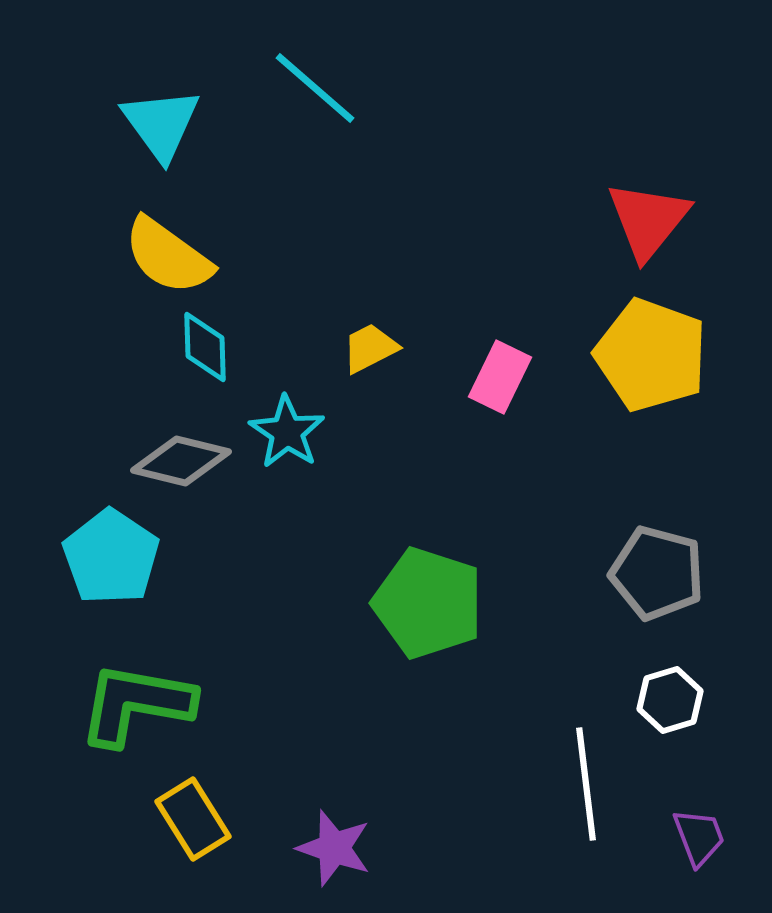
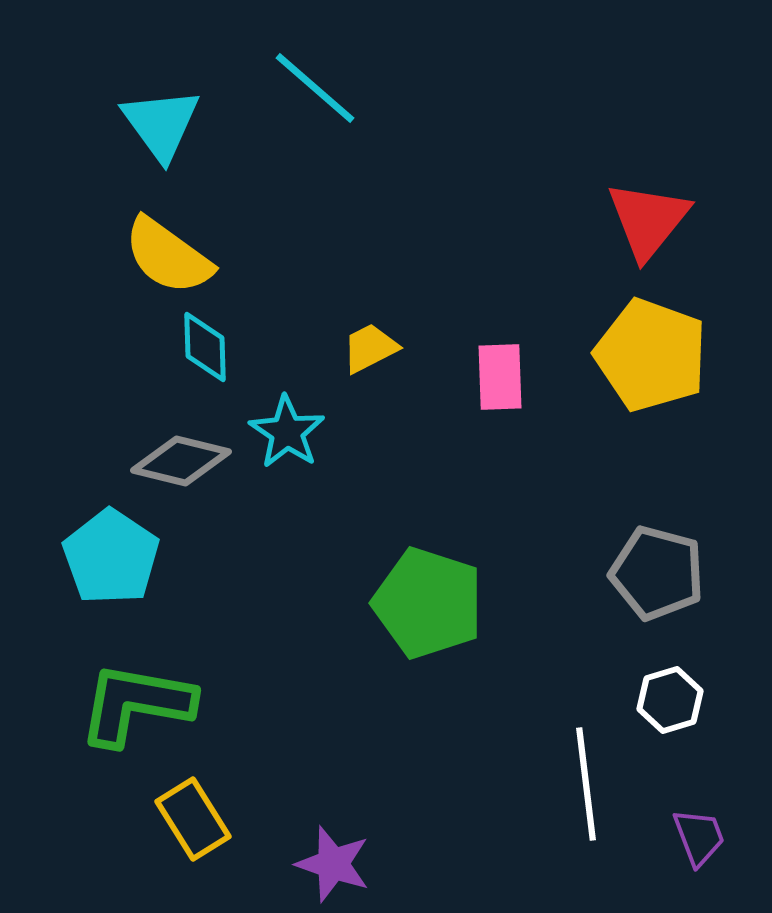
pink rectangle: rotated 28 degrees counterclockwise
purple star: moved 1 px left, 16 px down
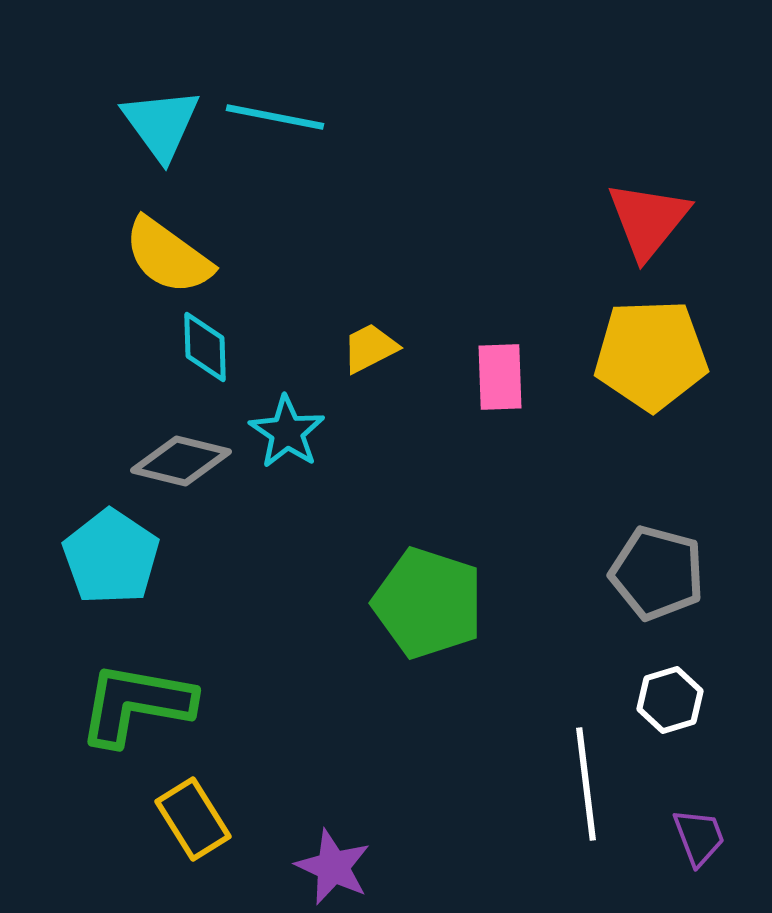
cyan line: moved 40 px left, 29 px down; rotated 30 degrees counterclockwise
yellow pentagon: rotated 22 degrees counterclockwise
purple star: moved 3 px down; rotated 6 degrees clockwise
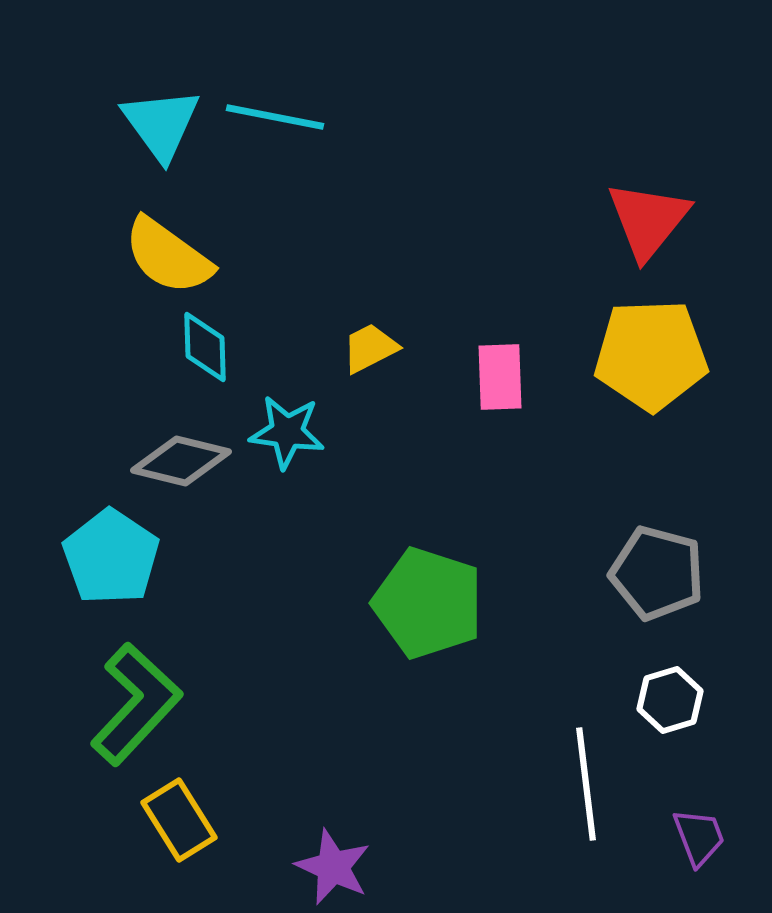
cyan star: rotated 26 degrees counterclockwise
green L-shape: rotated 123 degrees clockwise
yellow rectangle: moved 14 px left, 1 px down
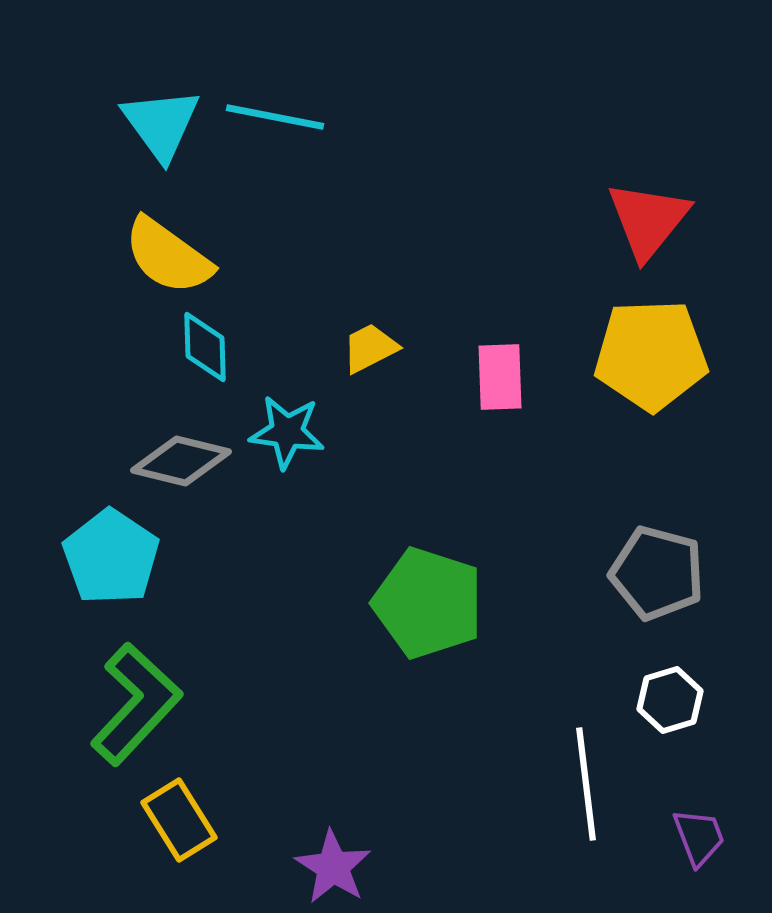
purple star: rotated 8 degrees clockwise
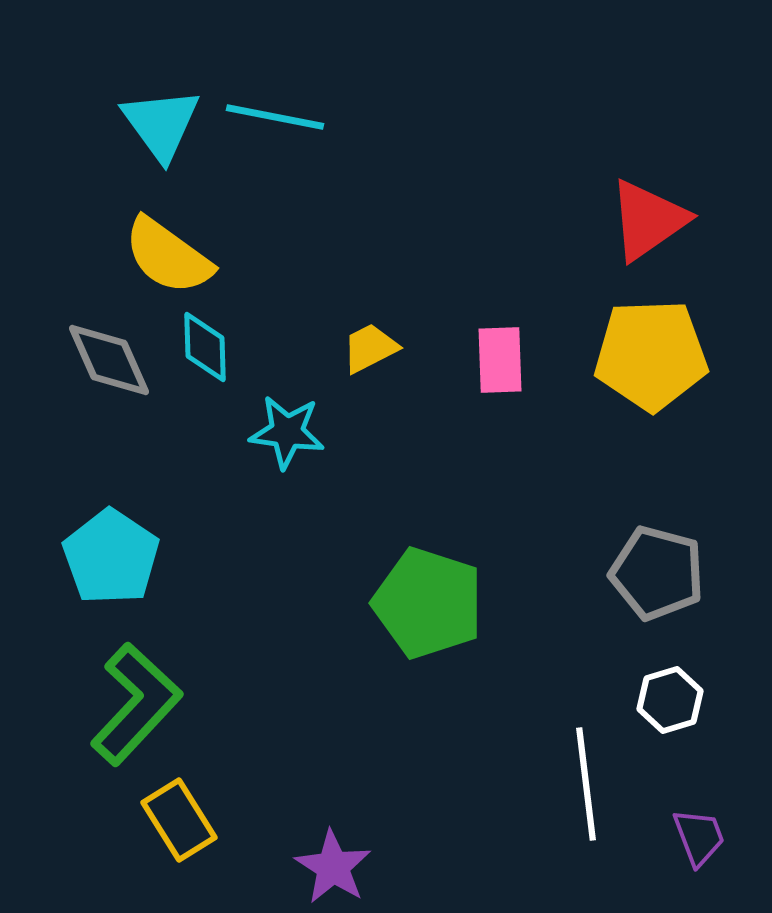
red triangle: rotated 16 degrees clockwise
pink rectangle: moved 17 px up
gray diamond: moved 72 px left, 101 px up; rotated 52 degrees clockwise
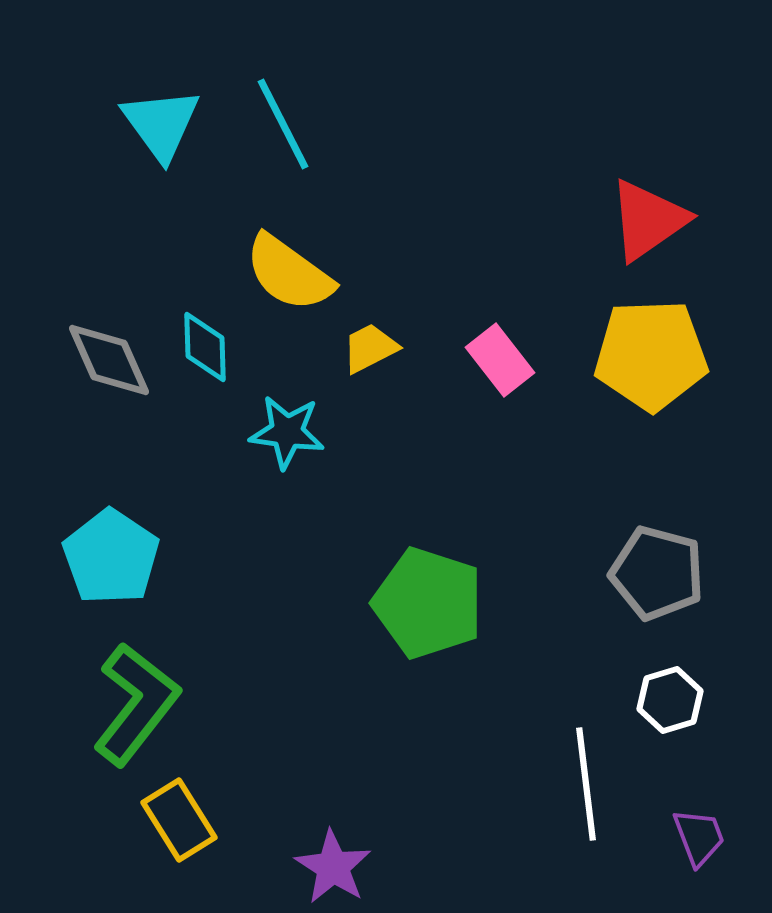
cyan line: moved 8 px right, 7 px down; rotated 52 degrees clockwise
yellow semicircle: moved 121 px right, 17 px down
pink rectangle: rotated 36 degrees counterclockwise
green L-shape: rotated 5 degrees counterclockwise
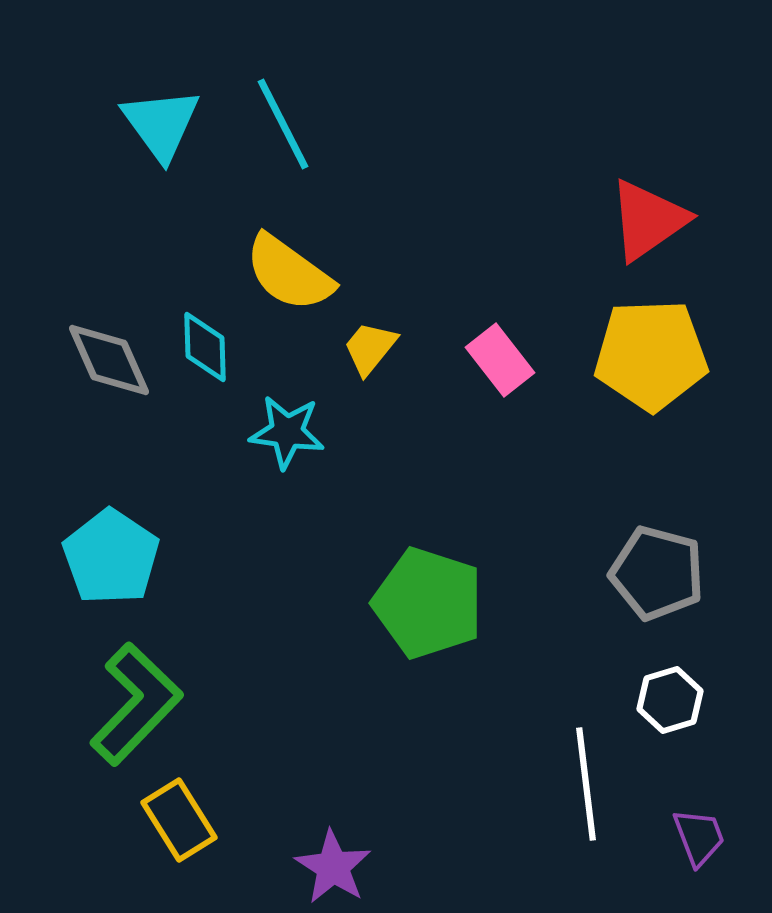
yellow trapezoid: rotated 24 degrees counterclockwise
green L-shape: rotated 6 degrees clockwise
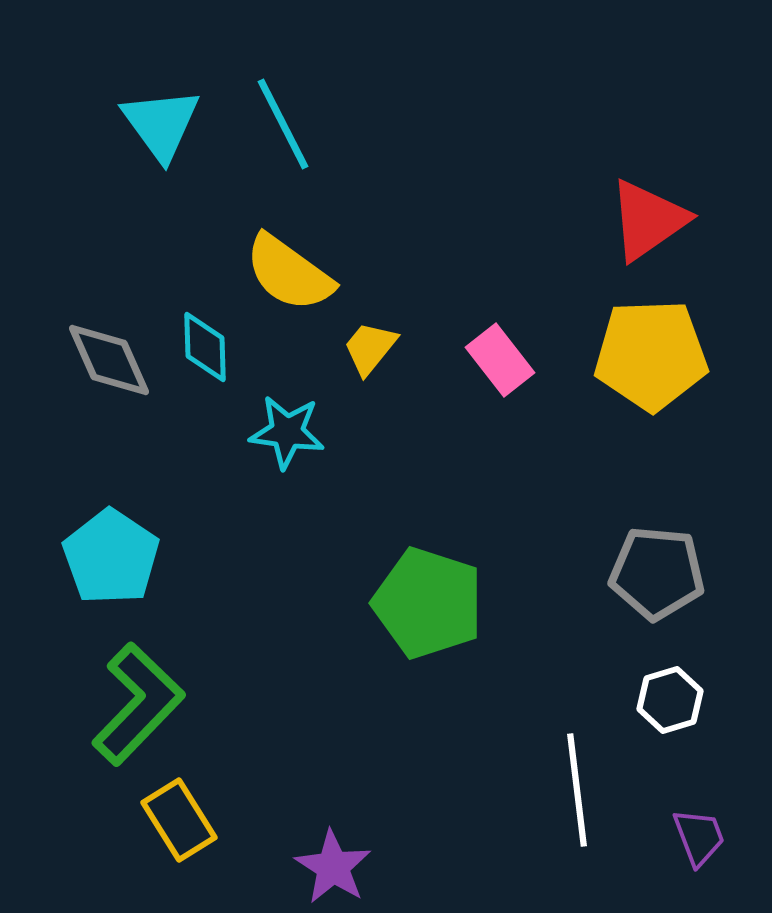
gray pentagon: rotated 10 degrees counterclockwise
green L-shape: moved 2 px right
white line: moved 9 px left, 6 px down
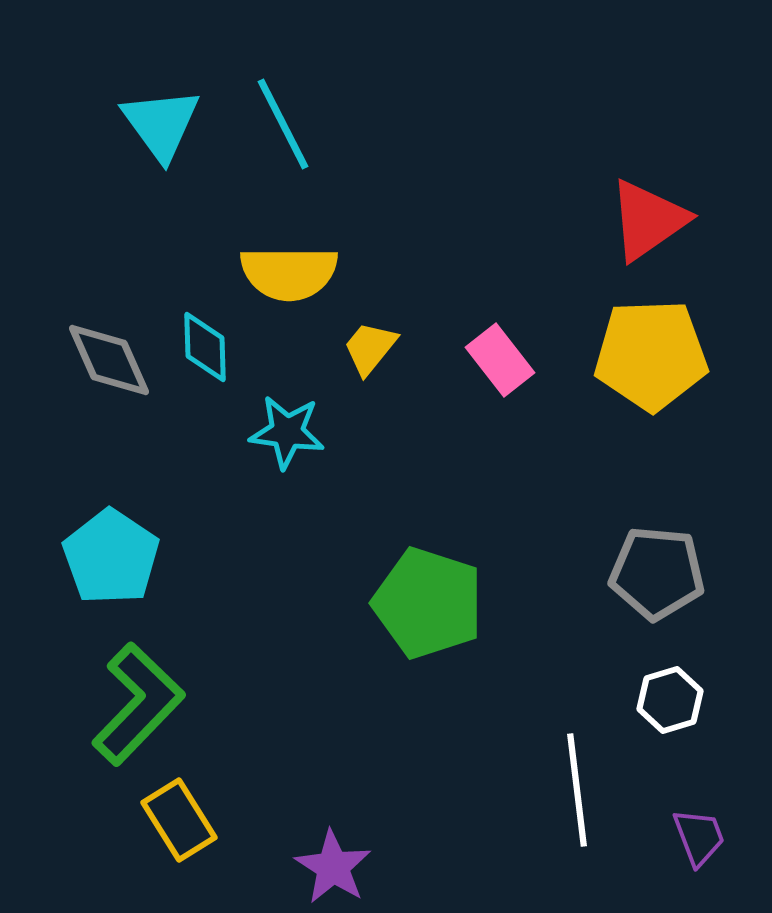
yellow semicircle: rotated 36 degrees counterclockwise
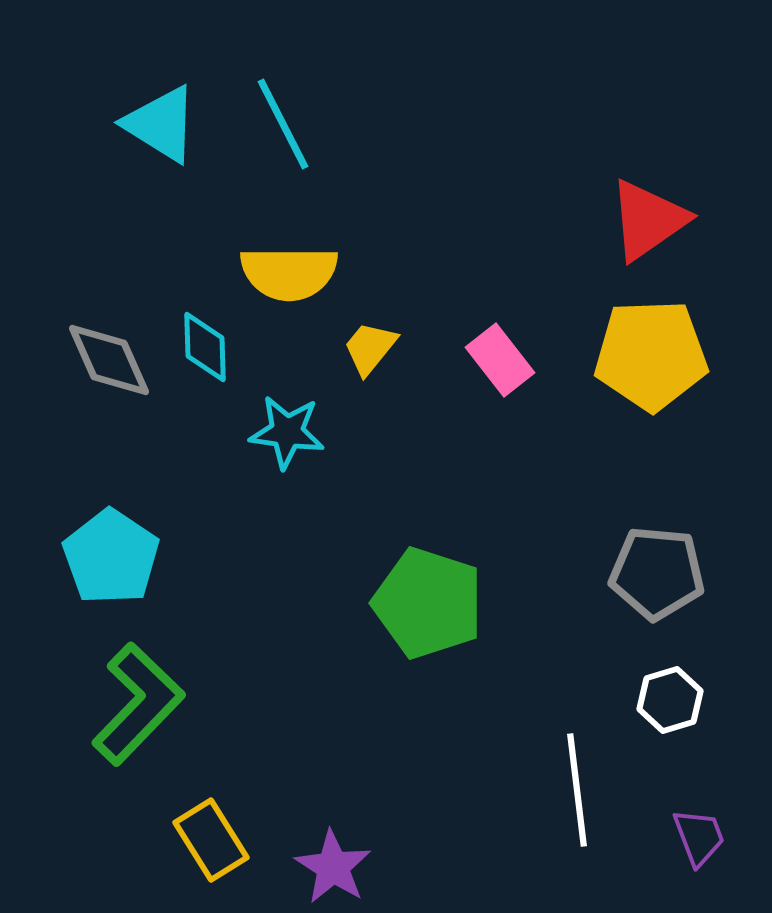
cyan triangle: rotated 22 degrees counterclockwise
yellow rectangle: moved 32 px right, 20 px down
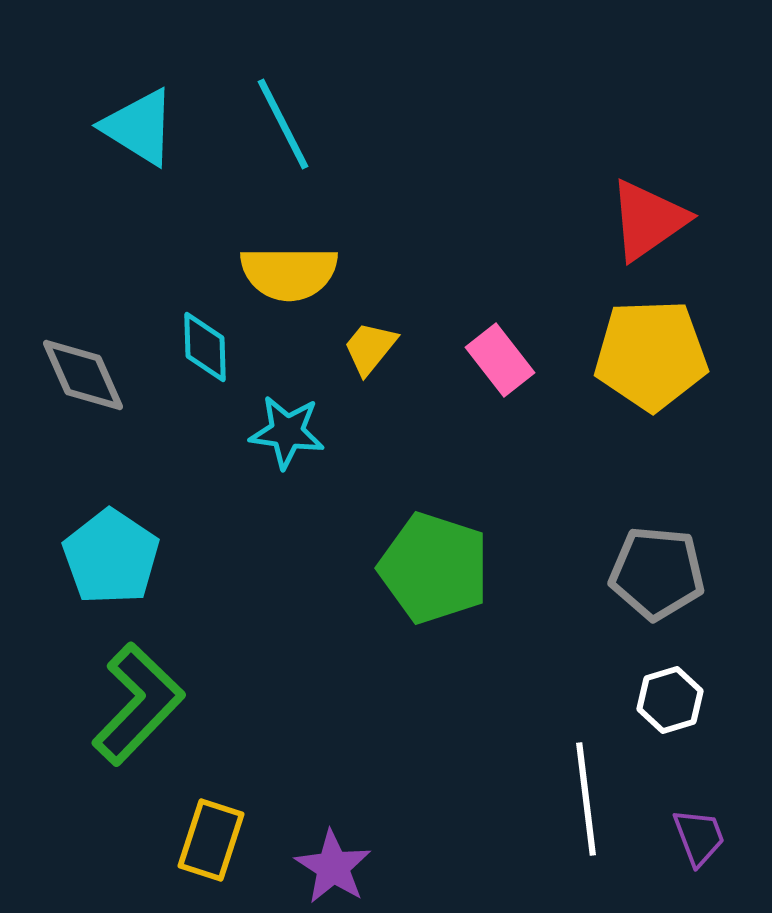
cyan triangle: moved 22 px left, 3 px down
gray diamond: moved 26 px left, 15 px down
green pentagon: moved 6 px right, 35 px up
white line: moved 9 px right, 9 px down
yellow rectangle: rotated 50 degrees clockwise
